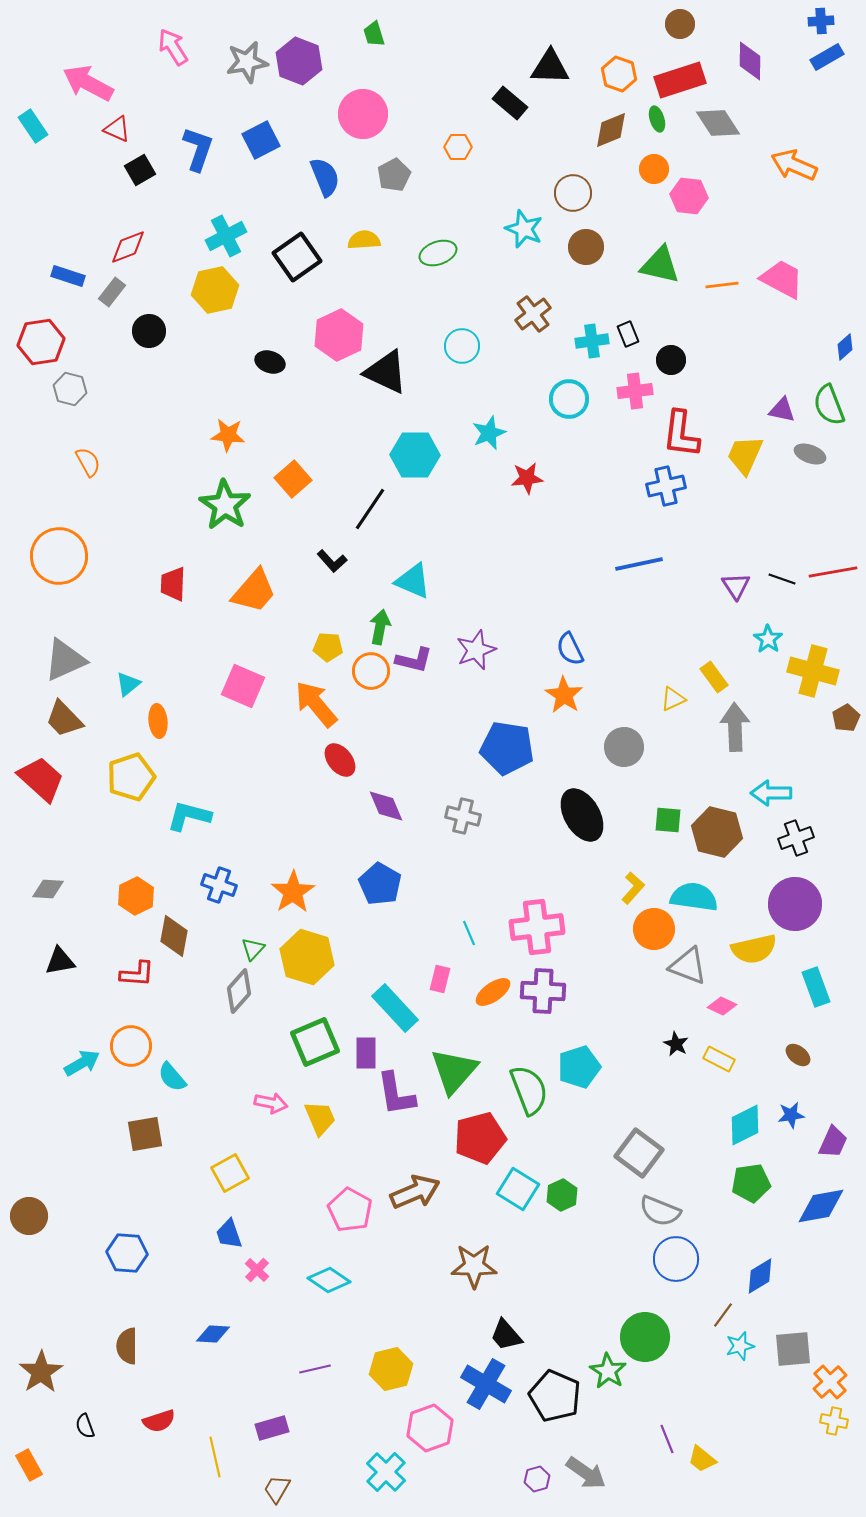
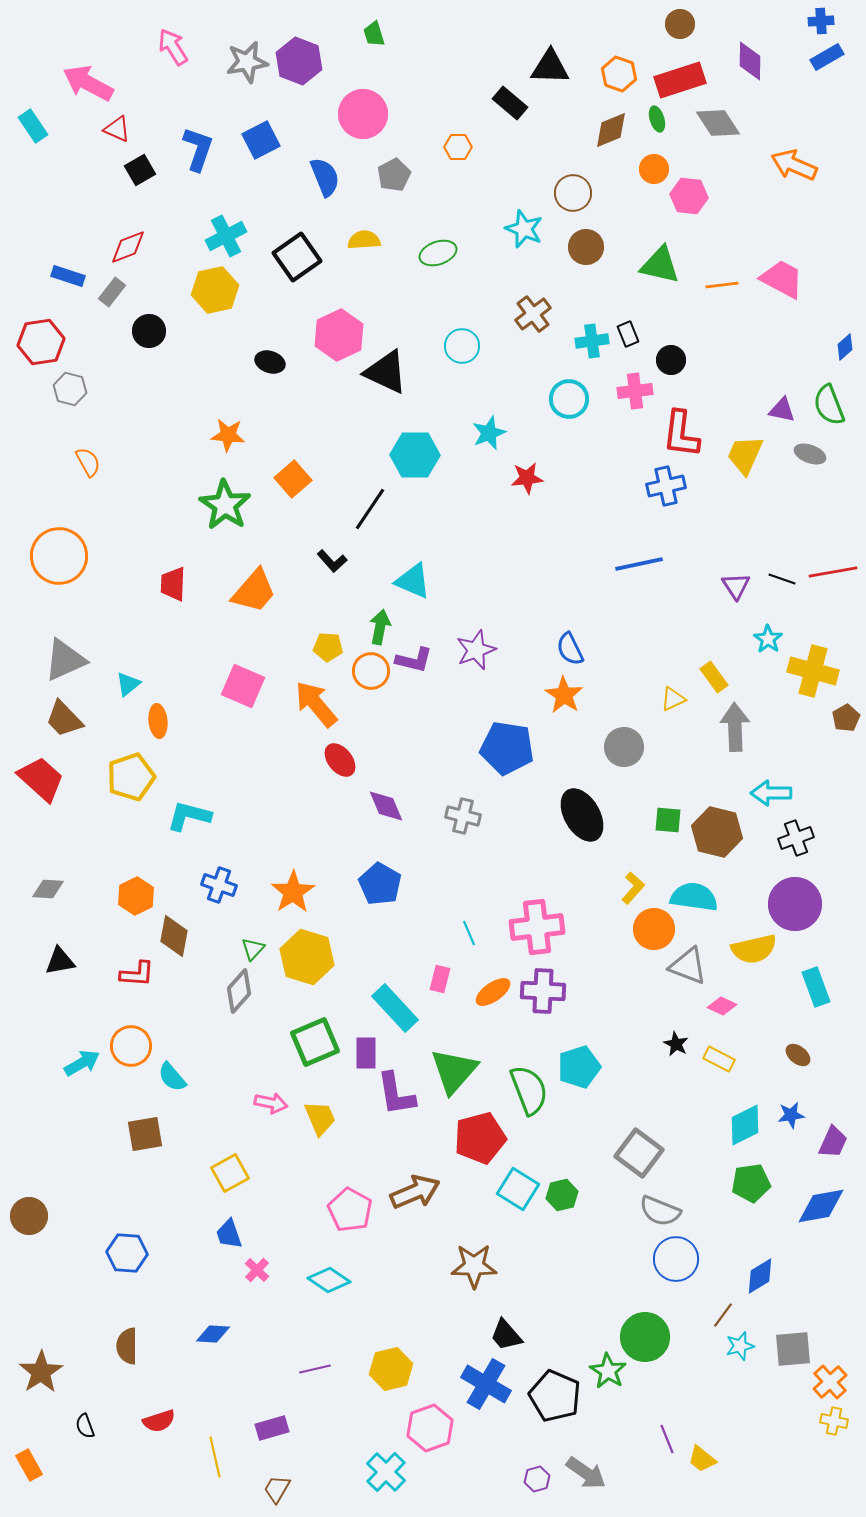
green hexagon at (562, 1195): rotated 12 degrees clockwise
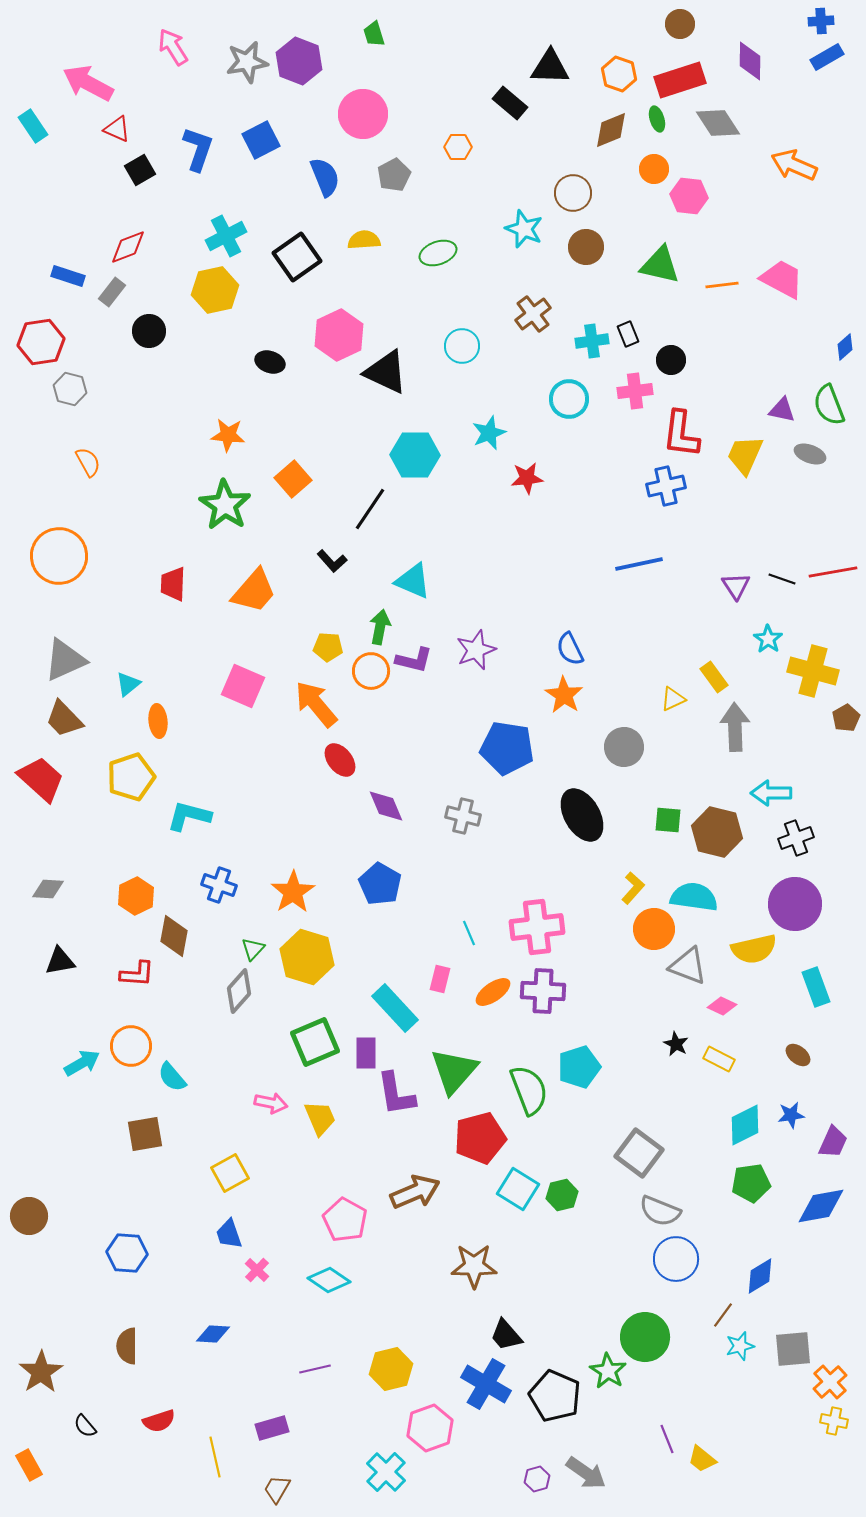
pink pentagon at (350, 1210): moved 5 px left, 10 px down
black semicircle at (85, 1426): rotated 20 degrees counterclockwise
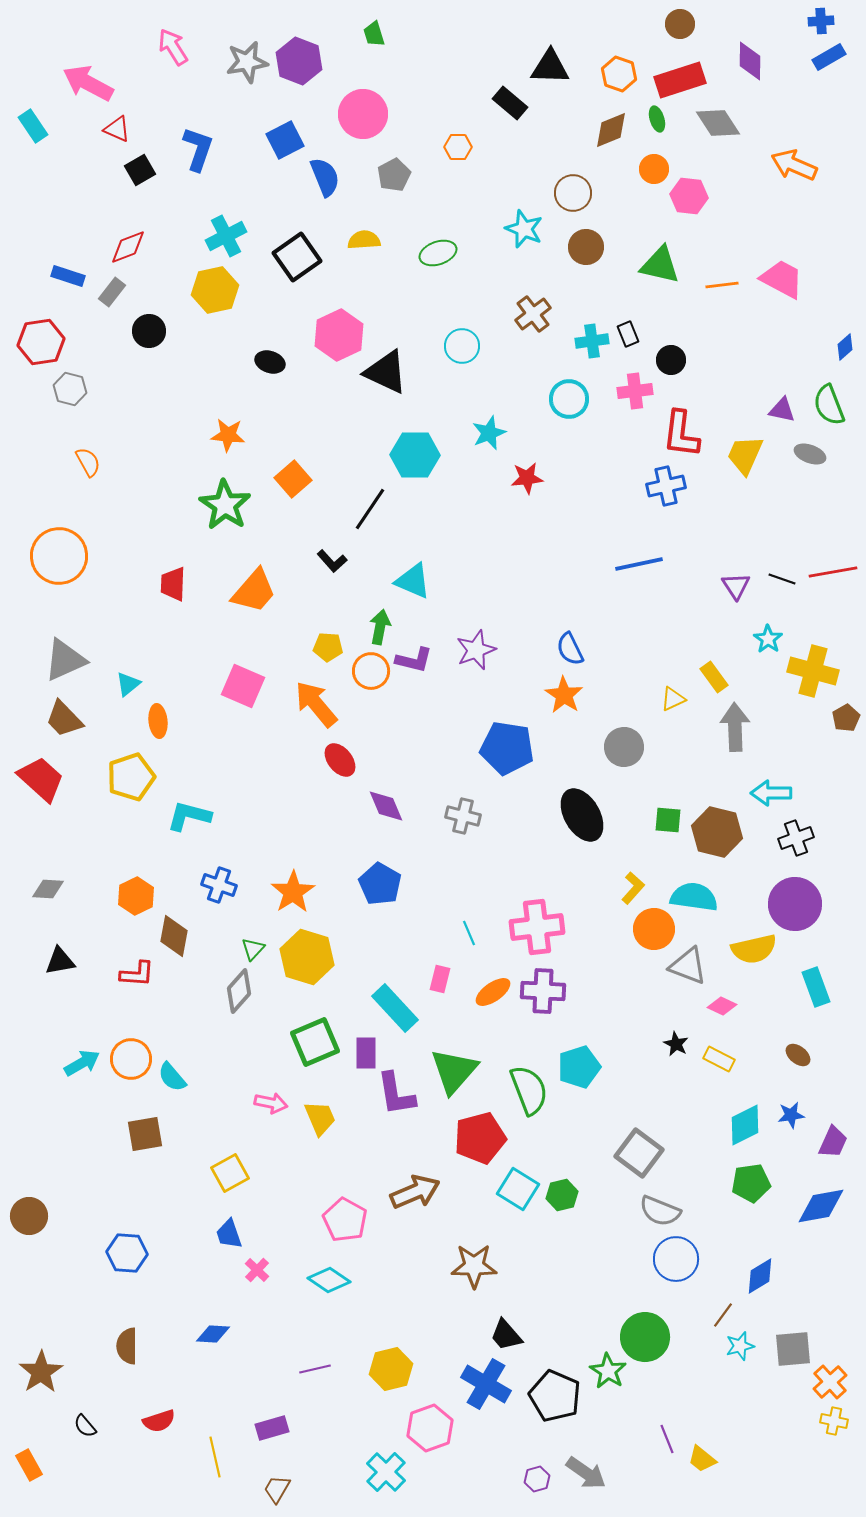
blue rectangle at (827, 57): moved 2 px right
blue square at (261, 140): moved 24 px right
orange circle at (131, 1046): moved 13 px down
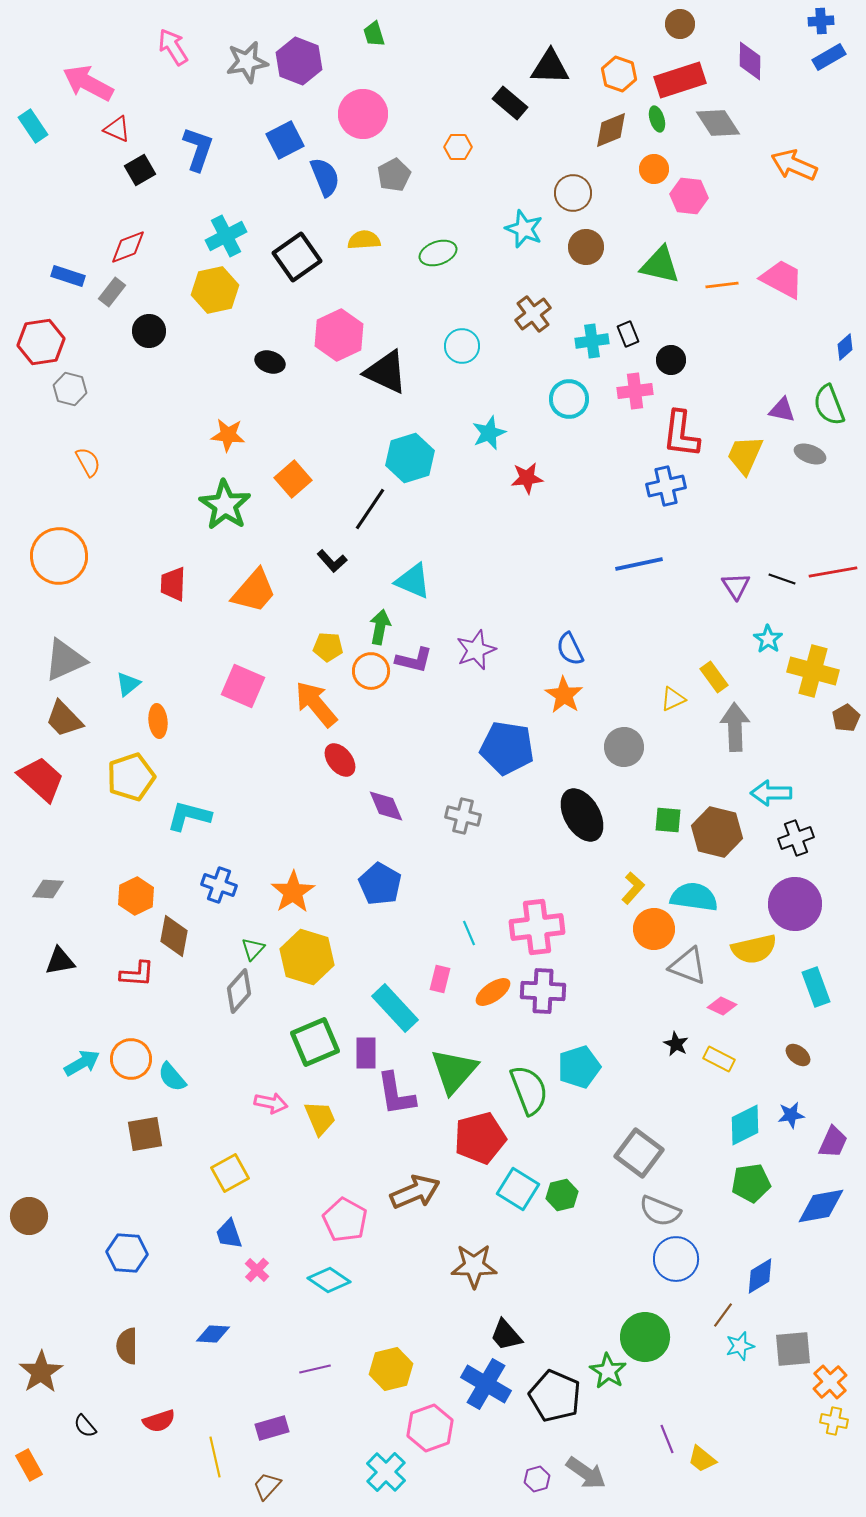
cyan hexagon at (415, 455): moved 5 px left, 3 px down; rotated 18 degrees counterclockwise
brown trapezoid at (277, 1489): moved 10 px left, 3 px up; rotated 12 degrees clockwise
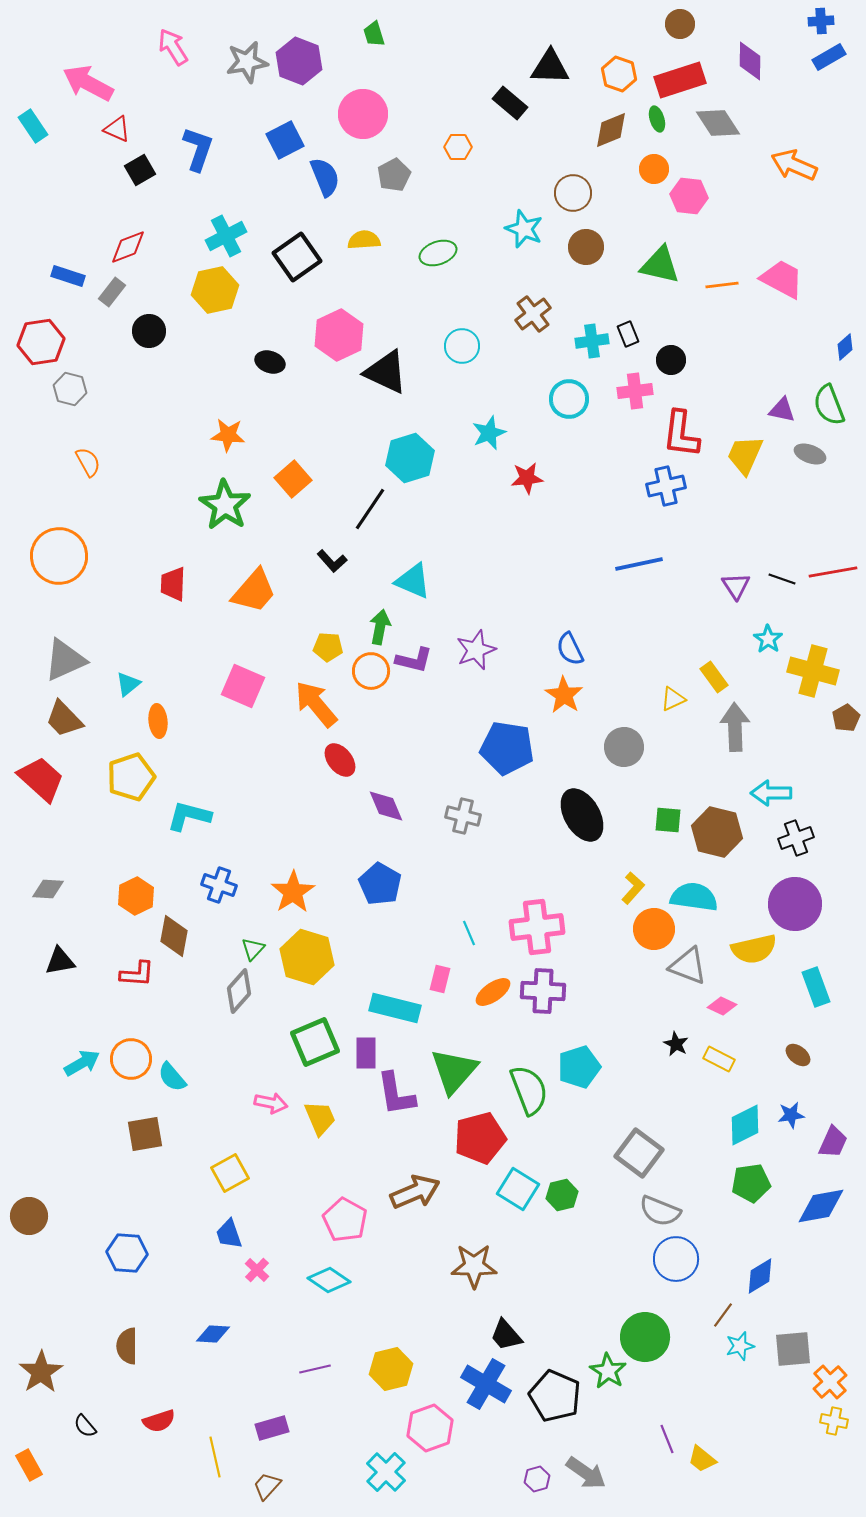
cyan rectangle at (395, 1008): rotated 33 degrees counterclockwise
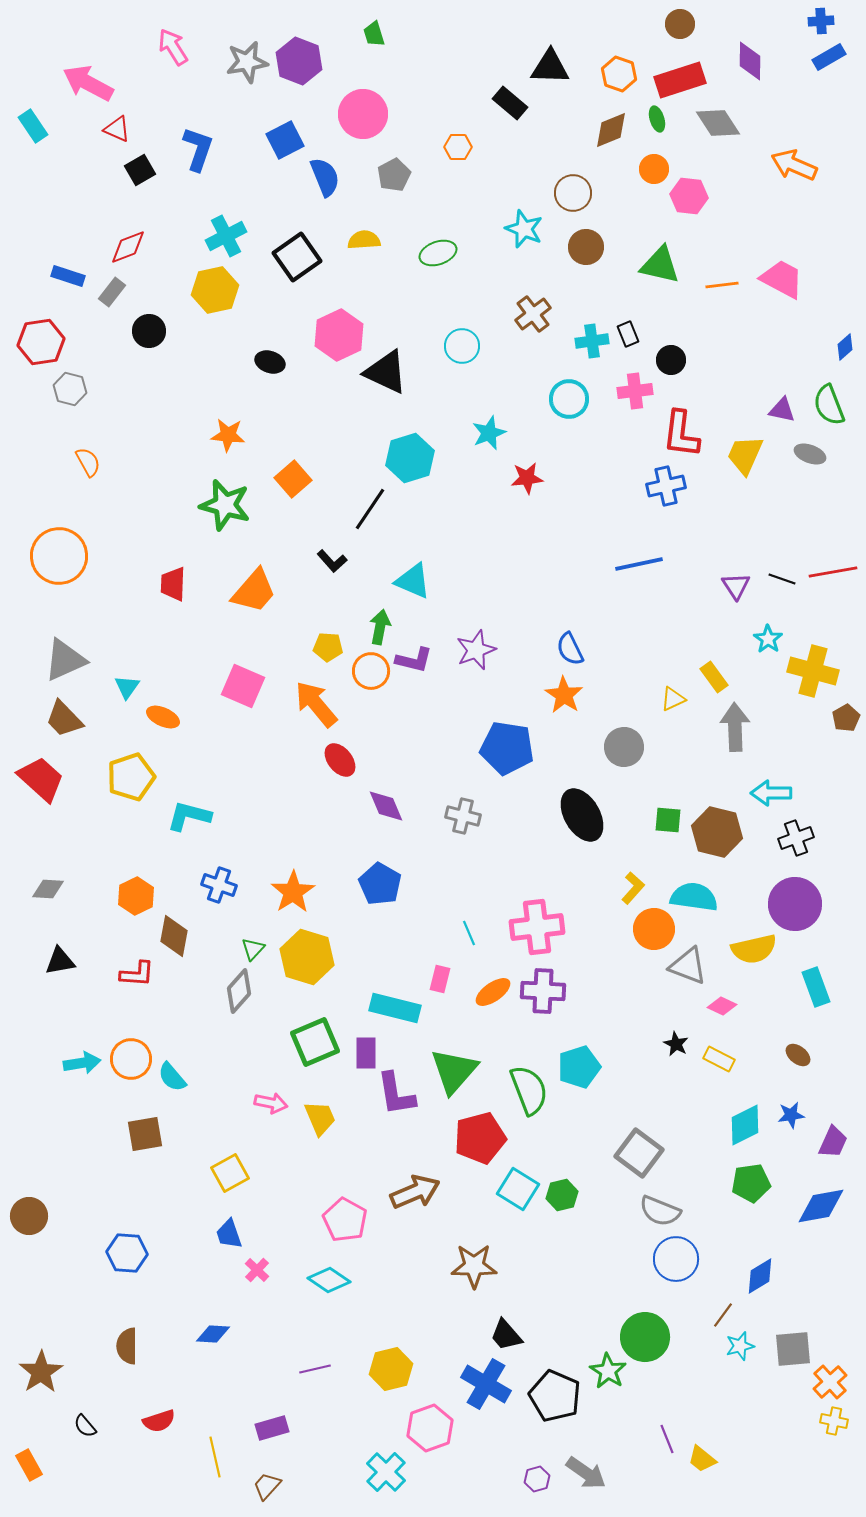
green star at (225, 505): rotated 18 degrees counterclockwise
cyan triangle at (128, 684): moved 1 px left, 3 px down; rotated 16 degrees counterclockwise
orange ellipse at (158, 721): moved 5 px right, 4 px up; rotated 60 degrees counterclockwise
cyan arrow at (82, 1063): rotated 21 degrees clockwise
